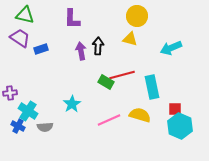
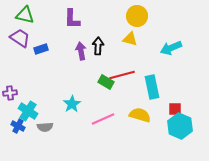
pink line: moved 6 px left, 1 px up
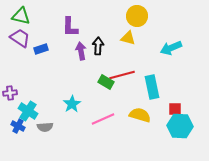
green triangle: moved 4 px left, 1 px down
purple L-shape: moved 2 px left, 8 px down
yellow triangle: moved 2 px left, 1 px up
cyan hexagon: rotated 20 degrees counterclockwise
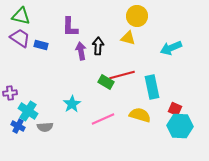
blue rectangle: moved 4 px up; rotated 32 degrees clockwise
red square: rotated 24 degrees clockwise
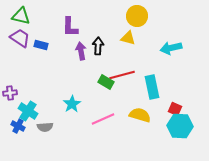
cyan arrow: rotated 10 degrees clockwise
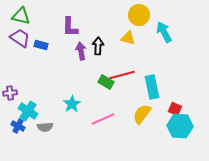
yellow circle: moved 2 px right, 1 px up
cyan arrow: moved 7 px left, 16 px up; rotated 75 degrees clockwise
yellow semicircle: moved 2 px right, 1 px up; rotated 70 degrees counterclockwise
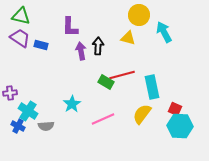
gray semicircle: moved 1 px right, 1 px up
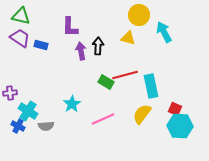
red line: moved 3 px right
cyan rectangle: moved 1 px left, 1 px up
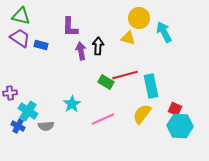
yellow circle: moved 3 px down
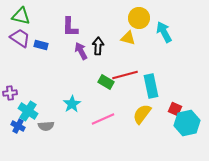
purple arrow: rotated 18 degrees counterclockwise
cyan hexagon: moved 7 px right, 3 px up; rotated 15 degrees counterclockwise
